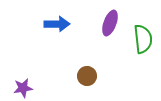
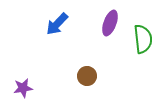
blue arrow: rotated 135 degrees clockwise
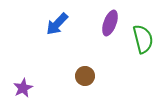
green semicircle: rotated 8 degrees counterclockwise
brown circle: moved 2 px left
purple star: rotated 18 degrees counterclockwise
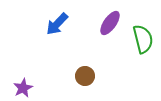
purple ellipse: rotated 15 degrees clockwise
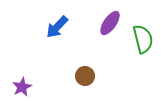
blue arrow: moved 3 px down
purple star: moved 1 px left, 1 px up
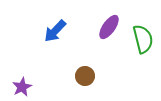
purple ellipse: moved 1 px left, 4 px down
blue arrow: moved 2 px left, 4 px down
